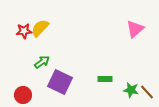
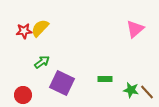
purple square: moved 2 px right, 1 px down
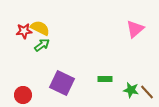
yellow semicircle: rotated 72 degrees clockwise
green arrow: moved 17 px up
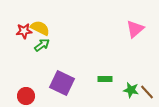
red circle: moved 3 px right, 1 px down
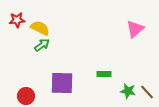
red star: moved 7 px left, 11 px up
green rectangle: moved 1 px left, 5 px up
purple square: rotated 25 degrees counterclockwise
green star: moved 3 px left, 1 px down
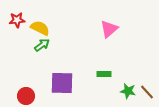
pink triangle: moved 26 px left
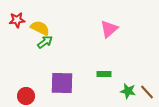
green arrow: moved 3 px right, 3 px up
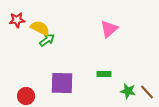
green arrow: moved 2 px right, 2 px up
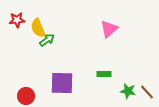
yellow semicircle: moved 2 px left; rotated 138 degrees counterclockwise
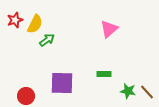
red star: moved 2 px left; rotated 14 degrees counterclockwise
yellow semicircle: moved 3 px left, 4 px up; rotated 132 degrees counterclockwise
